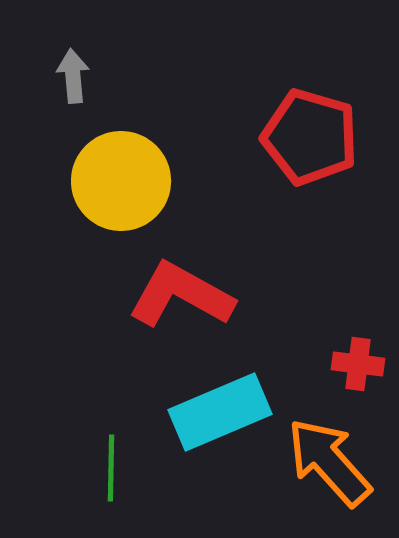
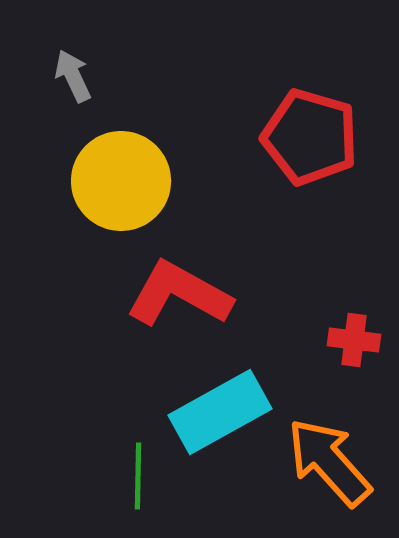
gray arrow: rotated 20 degrees counterclockwise
red L-shape: moved 2 px left, 1 px up
red cross: moved 4 px left, 24 px up
cyan rectangle: rotated 6 degrees counterclockwise
green line: moved 27 px right, 8 px down
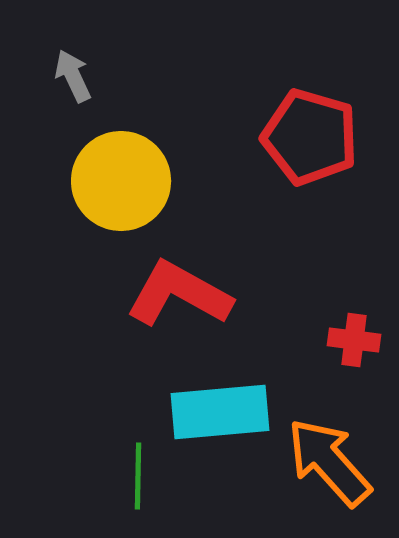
cyan rectangle: rotated 24 degrees clockwise
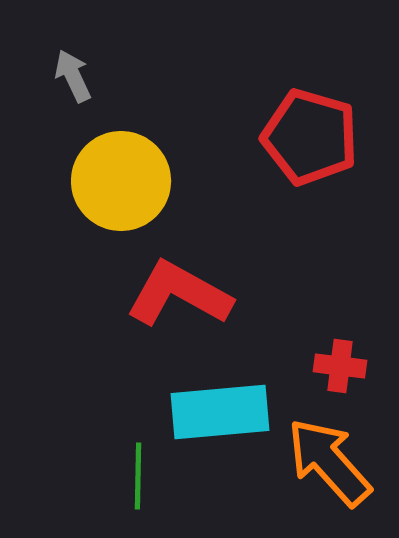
red cross: moved 14 px left, 26 px down
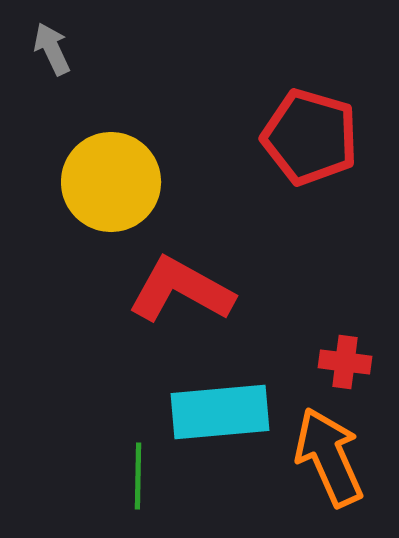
gray arrow: moved 21 px left, 27 px up
yellow circle: moved 10 px left, 1 px down
red L-shape: moved 2 px right, 4 px up
red cross: moved 5 px right, 4 px up
orange arrow: moved 5 px up; rotated 18 degrees clockwise
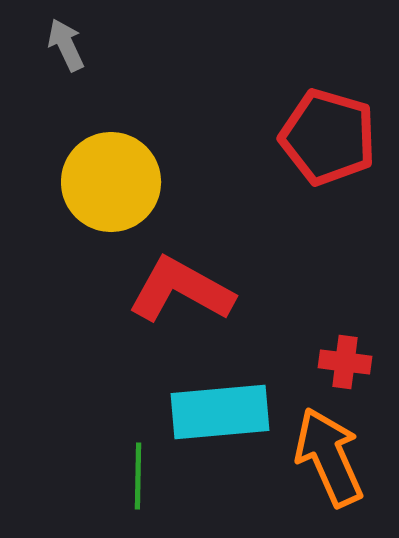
gray arrow: moved 14 px right, 4 px up
red pentagon: moved 18 px right
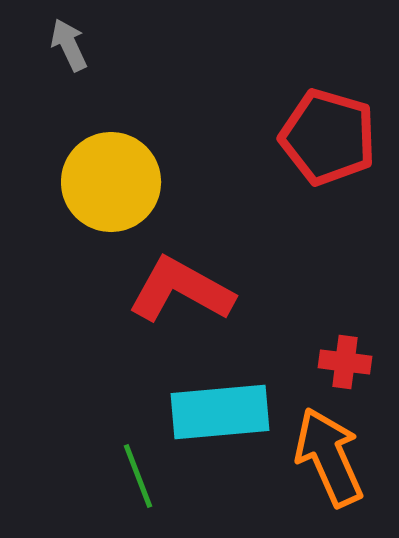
gray arrow: moved 3 px right
green line: rotated 22 degrees counterclockwise
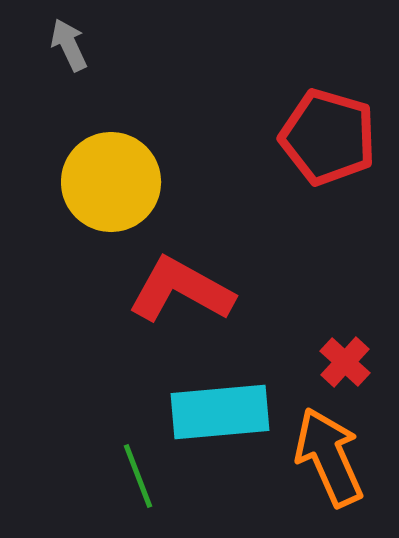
red cross: rotated 36 degrees clockwise
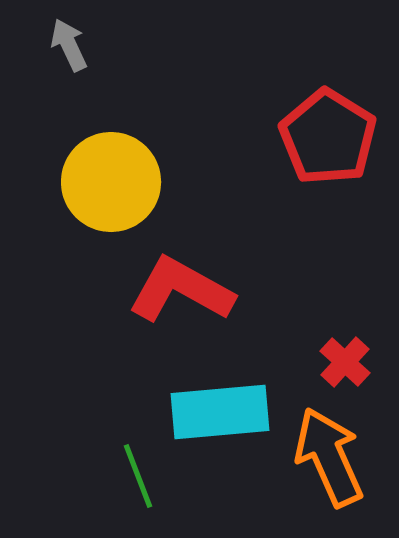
red pentagon: rotated 16 degrees clockwise
